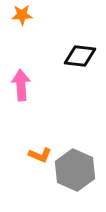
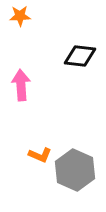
orange star: moved 2 px left, 1 px down
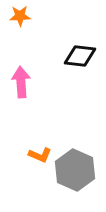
pink arrow: moved 3 px up
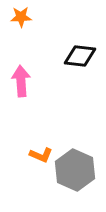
orange star: moved 1 px right, 1 px down
pink arrow: moved 1 px up
orange L-shape: moved 1 px right
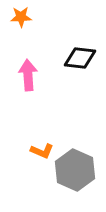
black diamond: moved 2 px down
pink arrow: moved 7 px right, 6 px up
orange L-shape: moved 1 px right, 4 px up
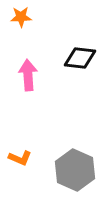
orange L-shape: moved 22 px left, 7 px down
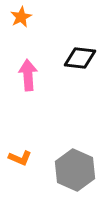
orange star: rotated 25 degrees counterclockwise
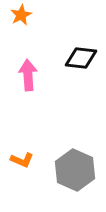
orange star: moved 2 px up
black diamond: moved 1 px right
orange L-shape: moved 2 px right, 2 px down
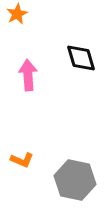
orange star: moved 4 px left, 1 px up
black diamond: rotated 68 degrees clockwise
gray hexagon: moved 10 px down; rotated 12 degrees counterclockwise
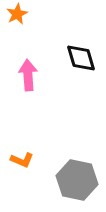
gray hexagon: moved 2 px right
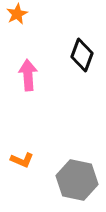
black diamond: moved 1 px right, 3 px up; rotated 36 degrees clockwise
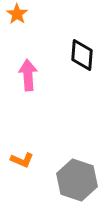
orange star: rotated 10 degrees counterclockwise
black diamond: rotated 16 degrees counterclockwise
gray hexagon: rotated 6 degrees clockwise
